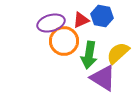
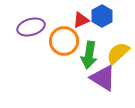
blue hexagon: rotated 20 degrees clockwise
purple ellipse: moved 20 px left, 4 px down
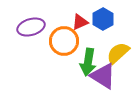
blue hexagon: moved 1 px right, 3 px down
red triangle: moved 1 px left, 2 px down
green arrow: moved 1 px left, 7 px down
purple triangle: moved 2 px up
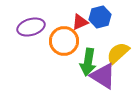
blue hexagon: moved 3 px left, 2 px up; rotated 15 degrees clockwise
